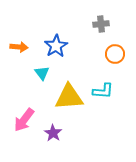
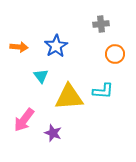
cyan triangle: moved 1 px left, 3 px down
purple star: rotated 12 degrees counterclockwise
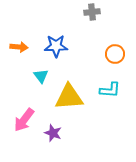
gray cross: moved 9 px left, 12 px up
blue star: rotated 30 degrees clockwise
cyan L-shape: moved 7 px right, 1 px up
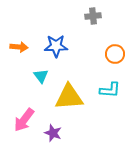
gray cross: moved 1 px right, 4 px down
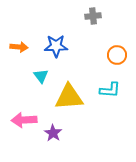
orange circle: moved 2 px right, 1 px down
pink arrow: rotated 50 degrees clockwise
purple star: rotated 12 degrees clockwise
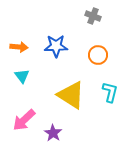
gray cross: rotated 28 degrees clockwise
orange circle: moved 19 px left
cyan triangle: moved 19 px left
cyan L-shape: moved 2 px down; rotated 80 degrees counterclockwise
yellow triangle: moved 2 px right, 2 px up; rotated 36 degrees clockwise
pink arrow: rotated 40 degrees counterclockwise
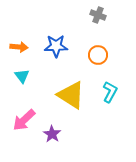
gray cross: moved 5 px right, 1 px up
cyan L-shape: rotated 15 degrees clockwise
purple star: moved 1 px left, 1 px down
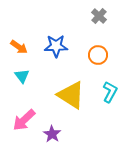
gray cross: moved 1 px right, 1 px down; rotated 21 degrees clockwise
orange arrow: rotated 30 degrees clockwise
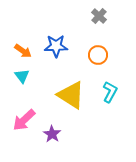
orange arrow: moved 4 px right, 4 px down
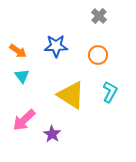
orange arrow: moved 5 px left
